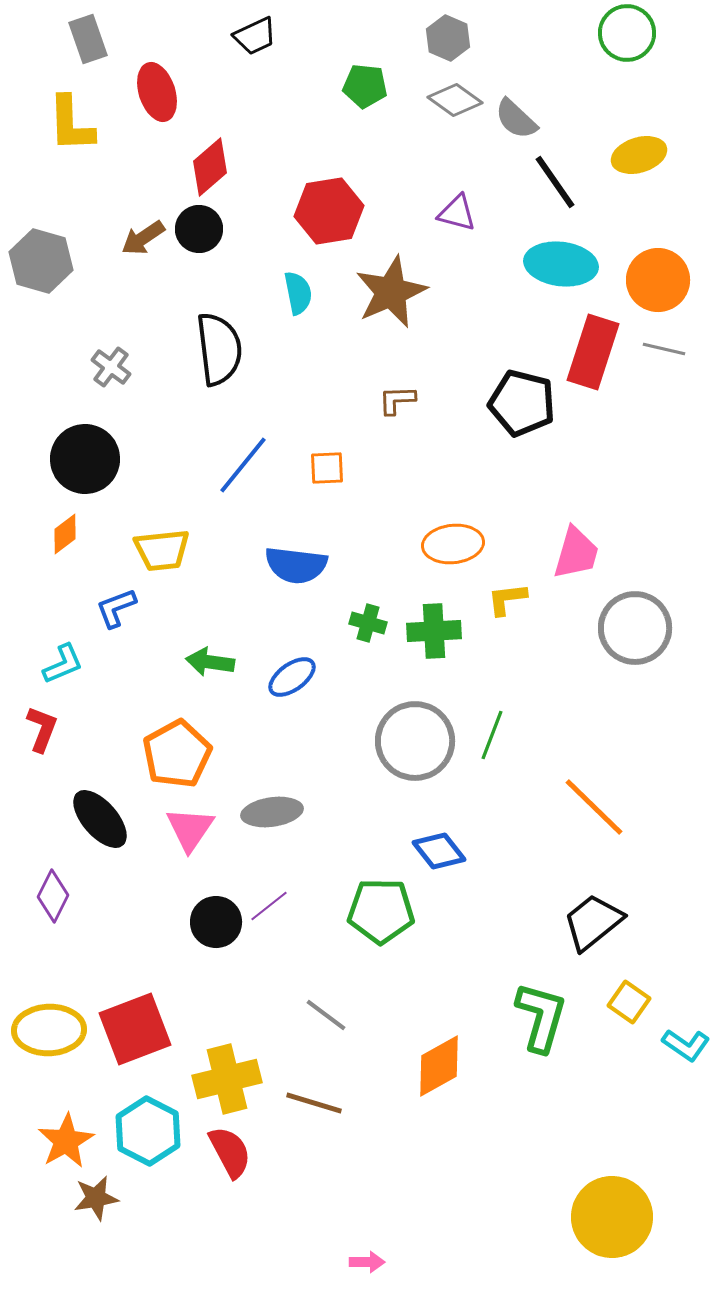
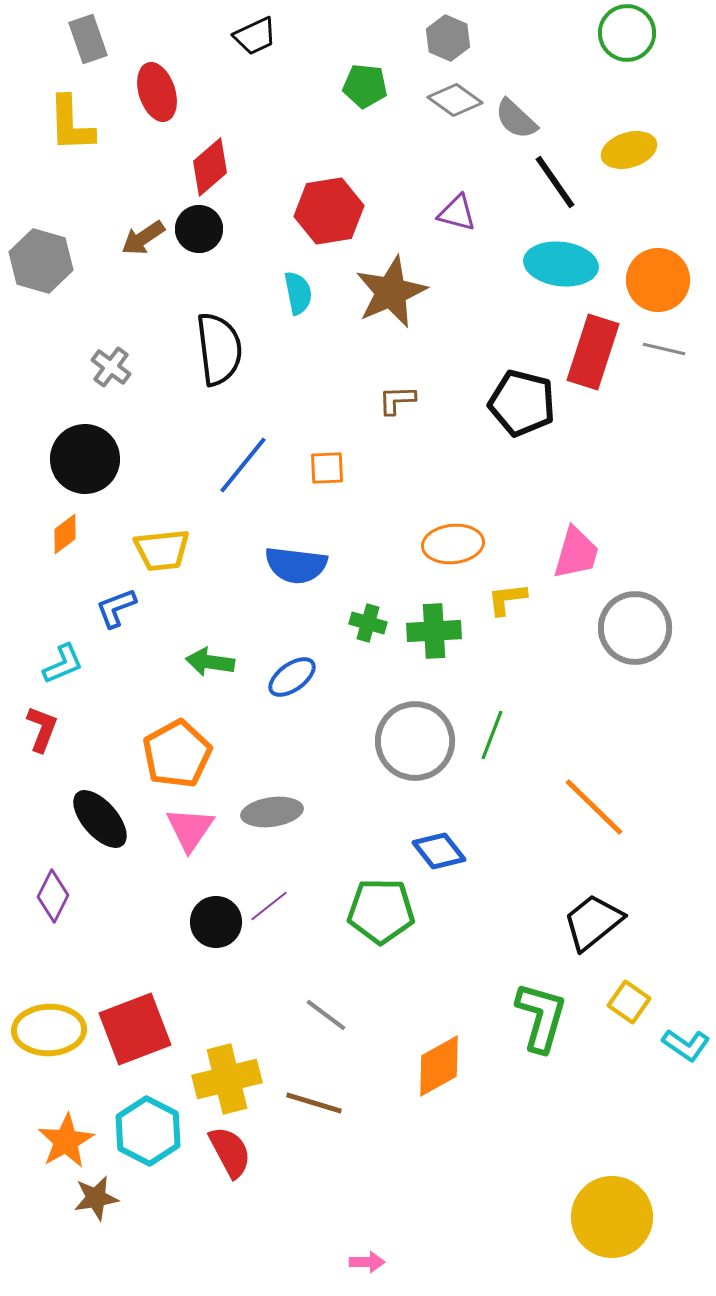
yellow ellipse at (639, 155): moved 10 px left, 5 px up
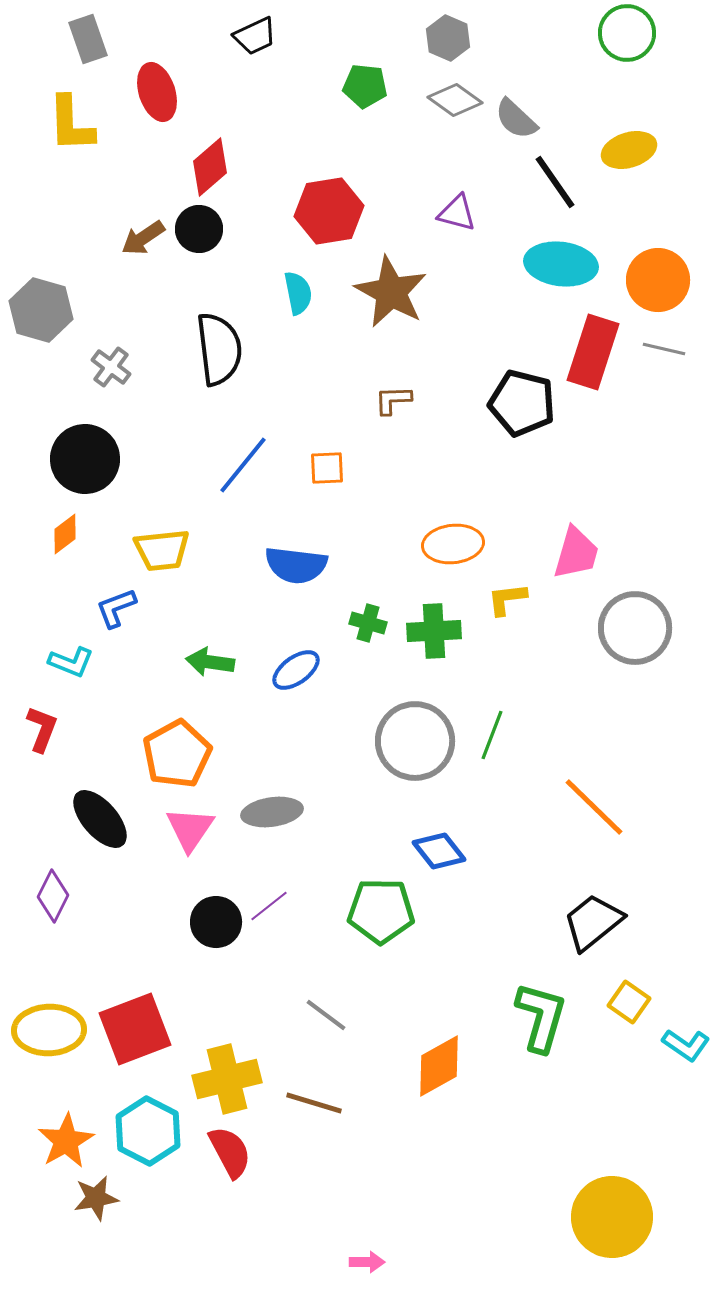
gray hexagon at (41, 261): moved 49 px down
brown star at (391, 292): rotated 20 degrees counterclockwise
brown L-shape at (397, 400): moved 4 px left
cyan L-shape at (63, 664): moved 8 px right, 2 px up; rotated 45 degrees clockwise
blue ellipse at (292, 677): moved 4 px right, 7 px up
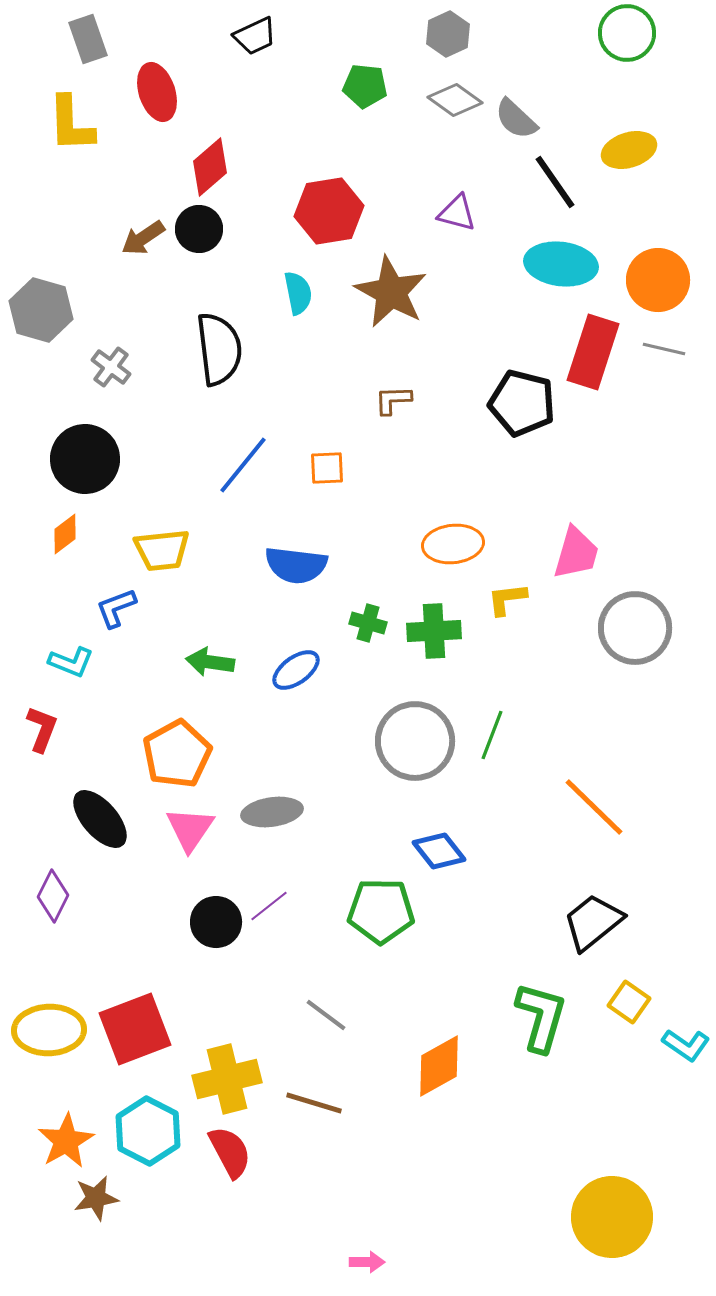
gray hexagon at (448, 38): moved 4 px up; rotated 12 degrees clockwise
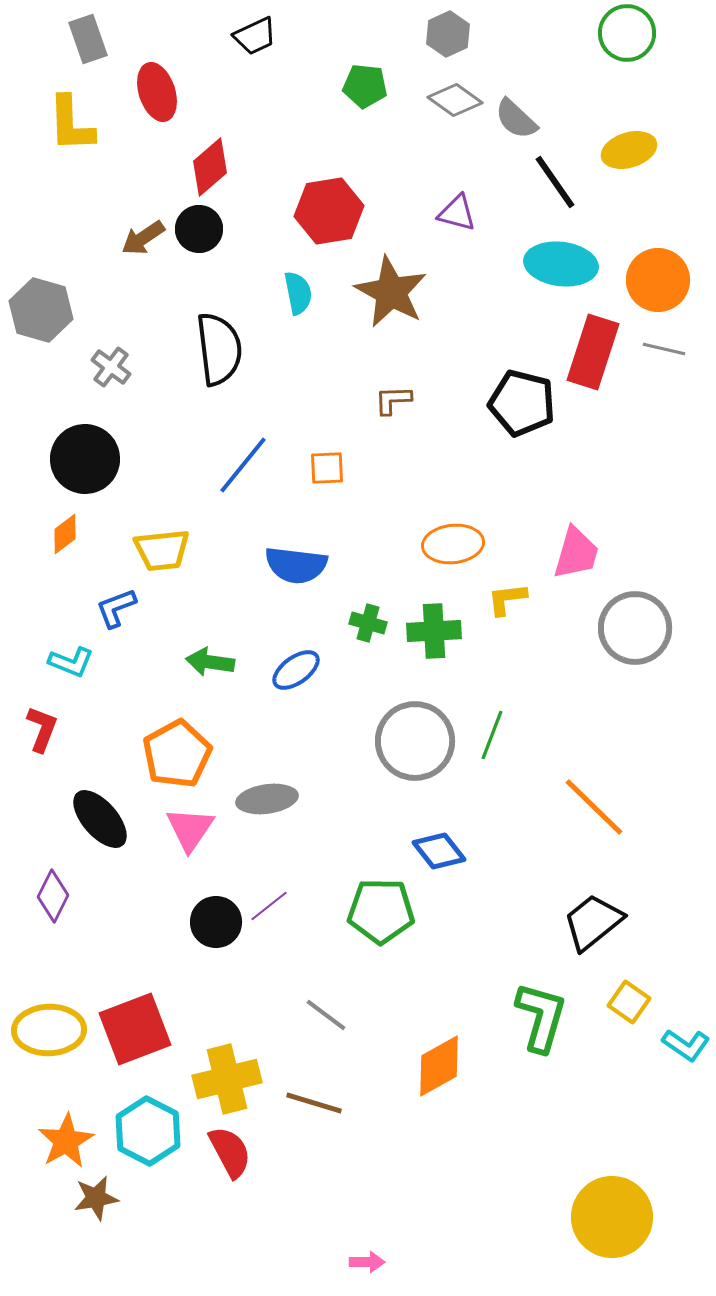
gray ellipse at (272, 812): moved 5 px left, 13 px up
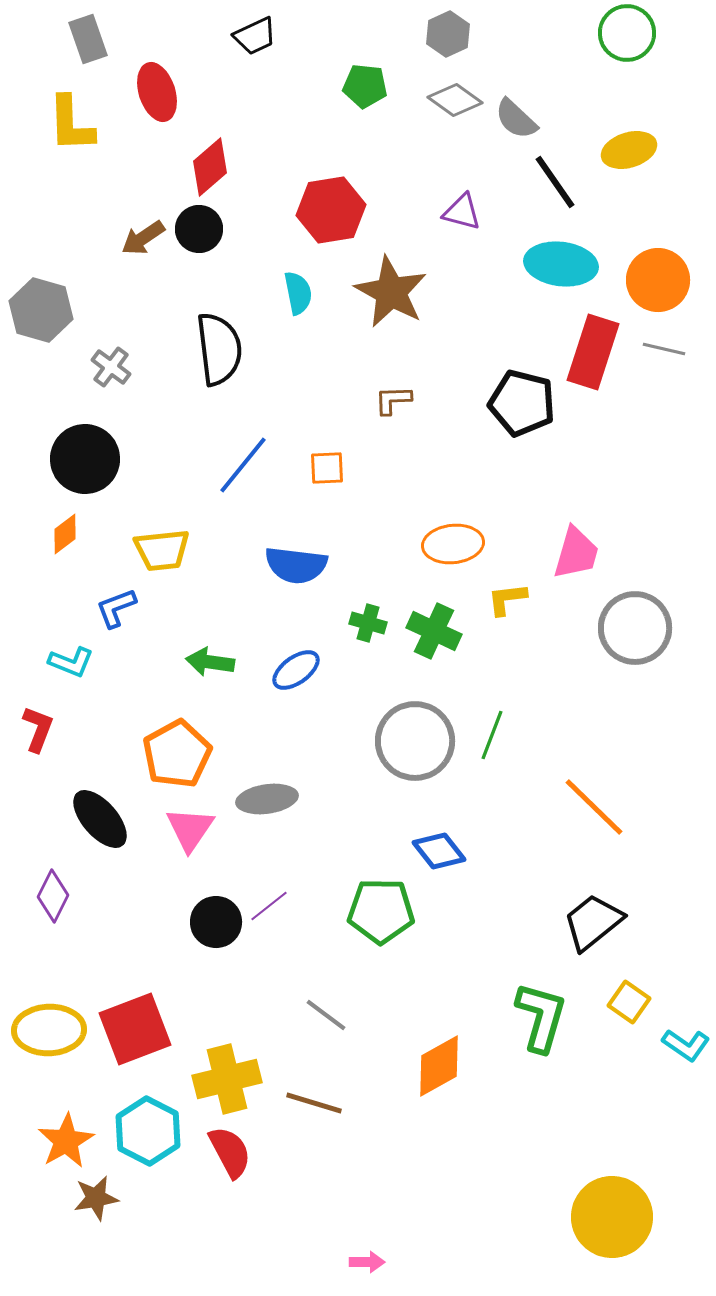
red hexagon at (329, 211): moved 2 px right, 1 px up
purple triangle at (457, 213): moved 5 px right, 1 px up
green cross at (434, 631): rotated 28 degrees clockwise
red L-shape at (42, 729): moved 4 px left
